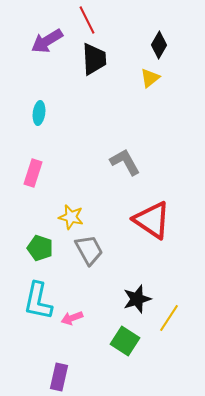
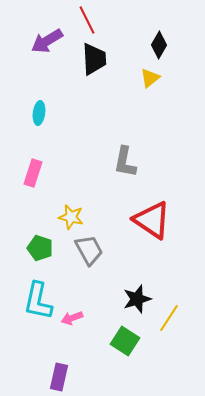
gray L-shape: rotated 140 degrees counterclockwise
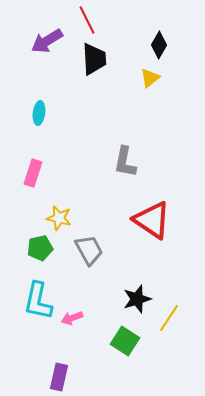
yellow star: moved 12 px left, 1 px down
green pentagon: rotated 30 degrees counterclockwise
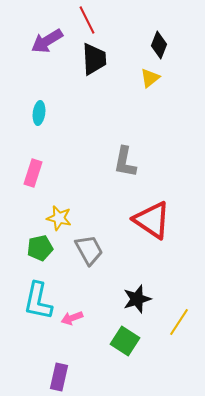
black diamond: rotated 8 degrees counterclockwise
yellow line: moved 10 px right, 4 px down
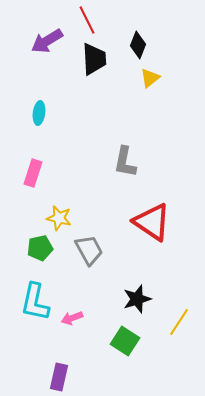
black diamond: moved 21 px left
red triangle: moved 2 px down
cyan L-shape: moved 3 px left, 1 px down
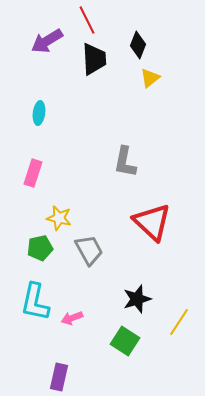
red triangle: rotated 9 degrees clockwise
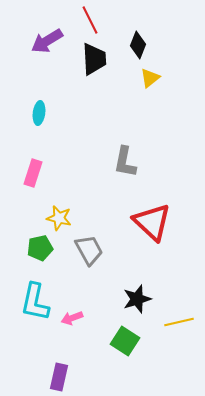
red line: moved 3 px right
yellow line: rotated 44 degrees clockwise
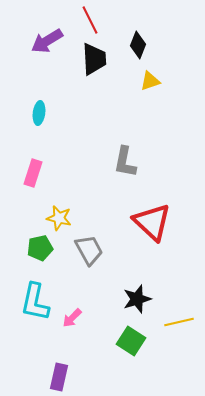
yellow triangle: moved 3 px down; rotated 20 degrees clockwise
pink arrow: rotated 25 degrees counterclockwise
green square: moved 6 px right
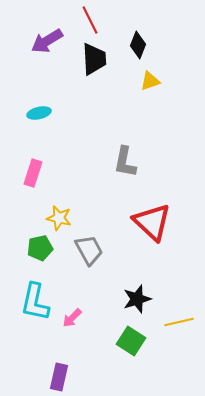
cyan ellipse: rotated 70 degrees clockwise
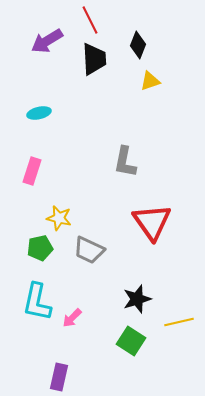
pink rectangle: moved 1 px left, 2 px up
red triangle: rotated 12 degrees clockwise
gray trapezoid: rotated 144 degrees clockwise
cyan L-shape: moved 2 px right
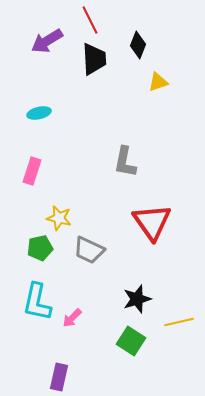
yellow triangle: moved 8 px right, 1 px down
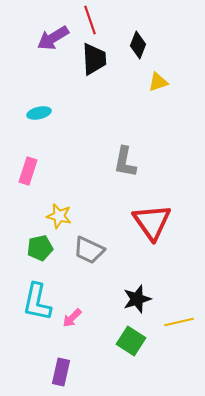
red line: rotated 8 degrees clockwise
purple arrow: moved 6 px right, 3 px up
pink rectangle: moved 4 px left
yellow star: moved 2 px up
purple rectangle: moved 2 px right, 5 px up
